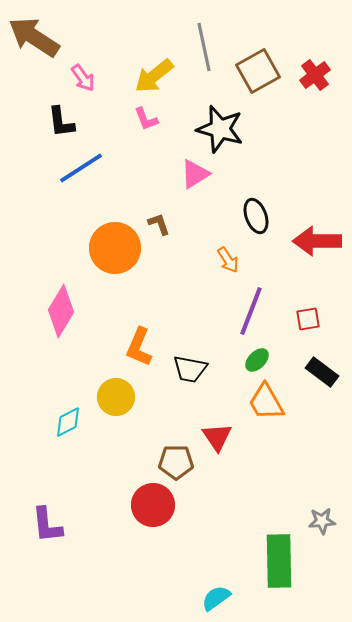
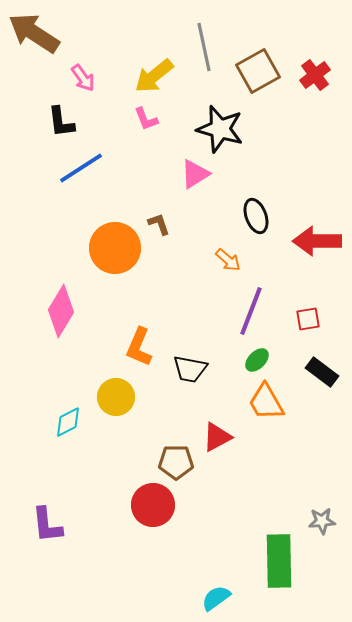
brown arrow: moved 4 px up
orange arrow: rotated 16 degrees counterclockwise
red triangle: rotated 36 degrees clockwise
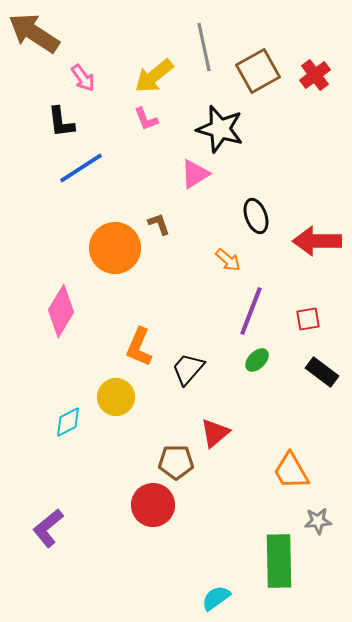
black trapezoid: moved 2 px left; rotated 120 degrees clockwise
orange trapezoid: moved 25 px right, 69 px down
red triangle: moved 2 px left, 4 px up; rotated 12 degrees counterclockwise
gray star: moved 4 px left
purple L-shape: moved 1 px right, 3 px down; rotated 57 degrees clockwise
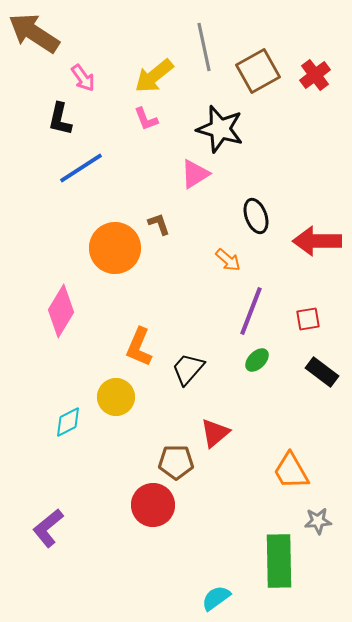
black L-shape: moved 1 px left, 3 px up; rotated 20 degrees clockwise
